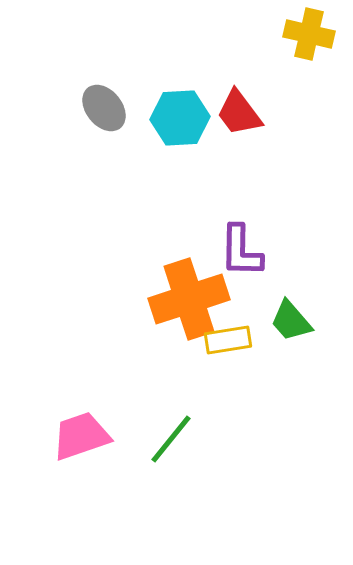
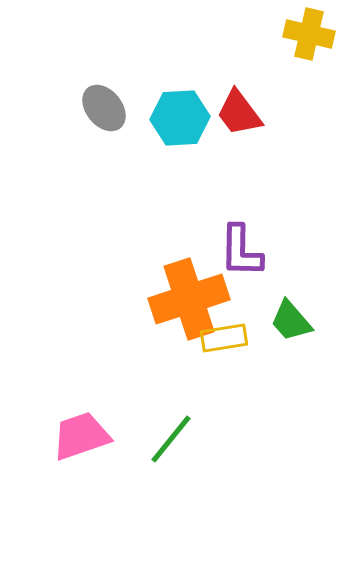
yellow rectangle: moved 4 px left, 2 px up
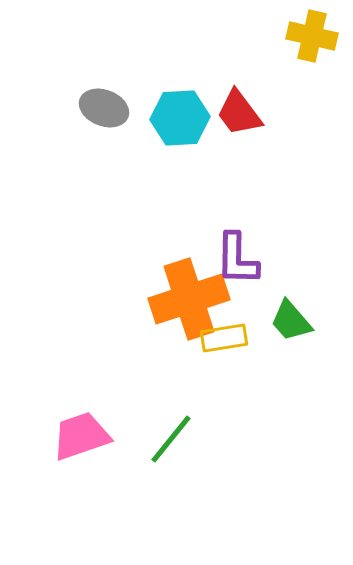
yellow cross: moved 3 px right, 2 px down
gray ellipse: rotated 30 degrees counterclockwise
purple L-shape: moved 4 px left, 8 px down
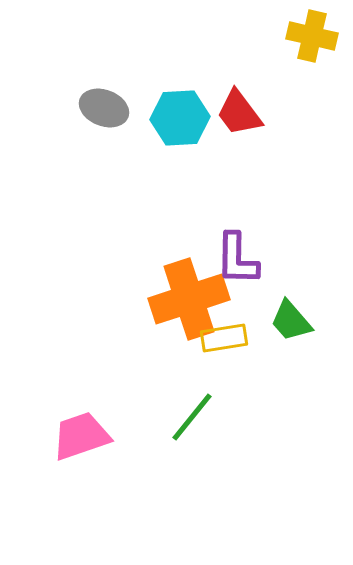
green line: moved 21 px right, 22 px up
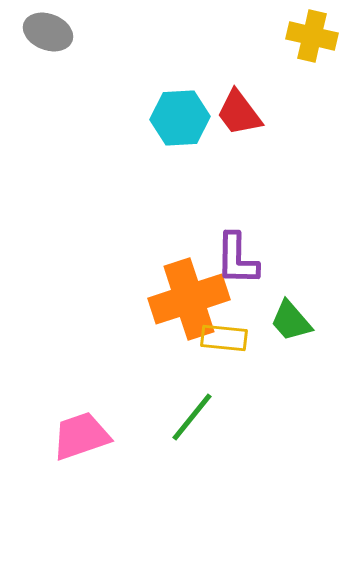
gray ellipse: moved 56 px left, 76 px up
yellow rectangle: rotated 15 degrees clockwise
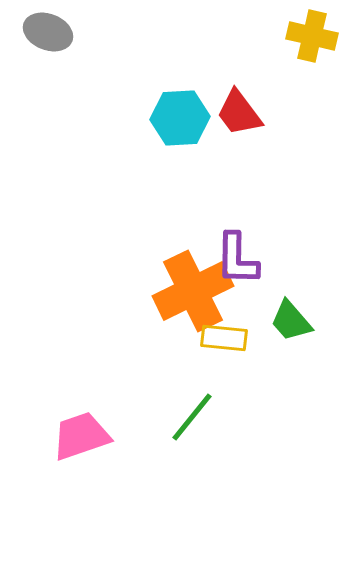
orange cross: moved 4 px right, 8 px up; rotated 8 degrees counterclockwise
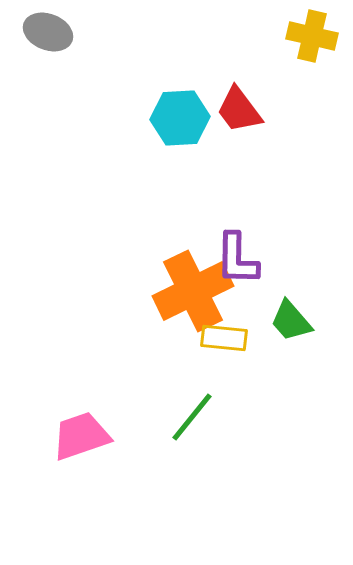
red trapezoid: moved 3 px up
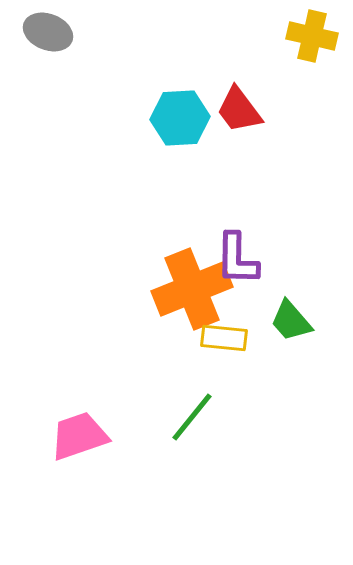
orange cross: moved 1 px left, 2 px up; rotated 4 degrees clockwise
pink trapezoid: moved 2 px left
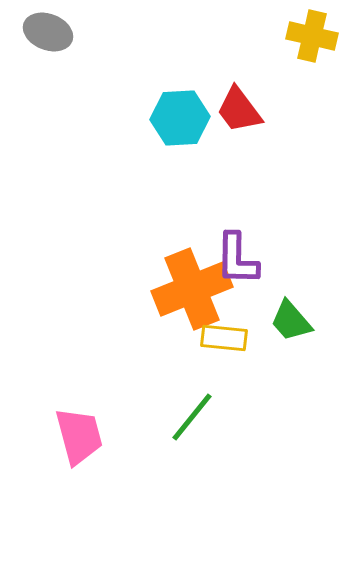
pink trapezoid: rotated 94 degrees clockwise
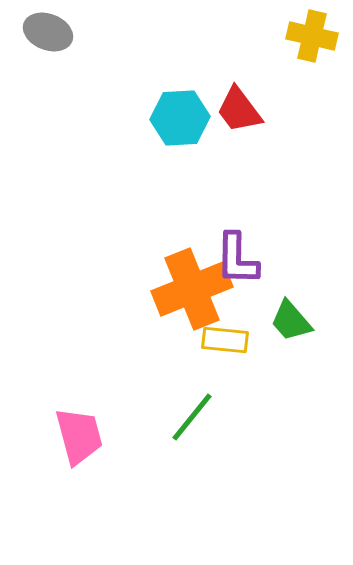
yellow rectangle: moved 1 px right, 2 px down
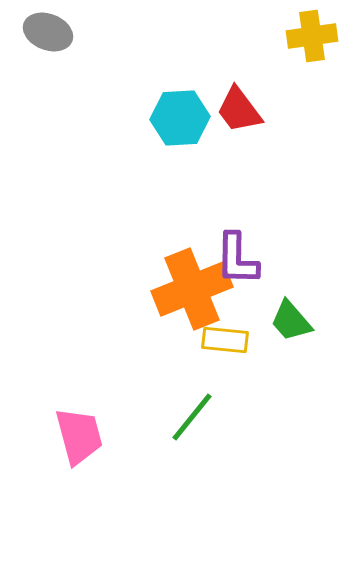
yellow cross: rotated 21 degrees counterclockwise
